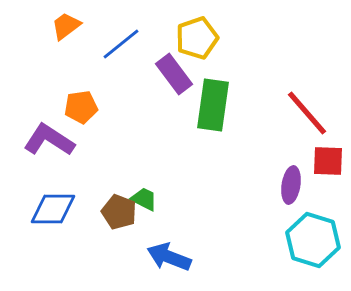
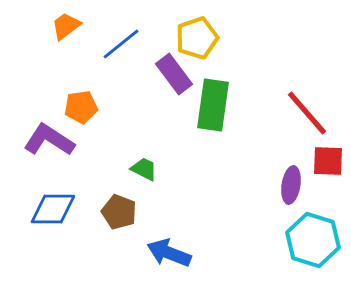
green trapezoid: moved 30 px up
blue arrow: moved 4 px up
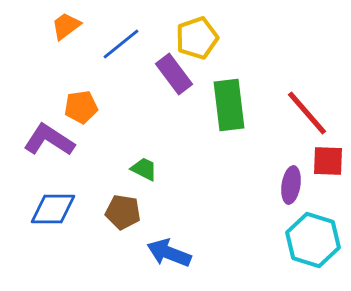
green rectangle: moved 16 px right; rotated 15 degrees counterclockwise
brown pentagon: moved 4 px right; rotated 12 degrees counterclockwise
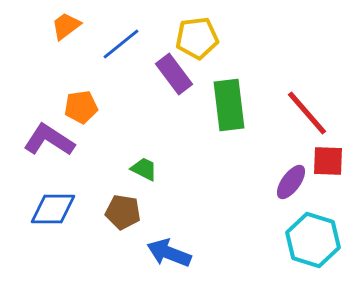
yellow pentagon: rotated 12 degrees clockwise
purple ellipse: moved 3 px up; rotated 27 degrees clockwise
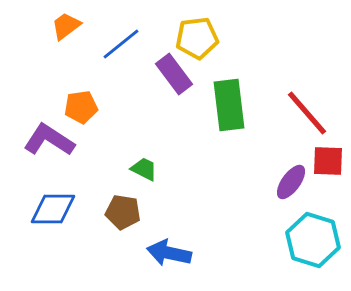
blue arrow: rotated 9 degrees counterclockwise
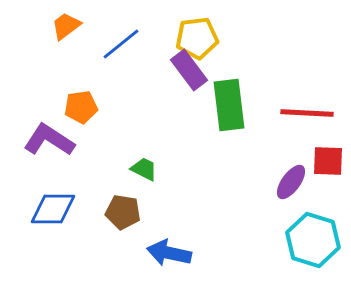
purple rectangle: moved 15 px right, 4 px up
red line: rotated 46 degrees counterclockwise
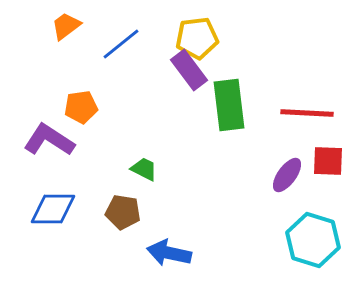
purple ellipse: moved 4 px left, 7 px up
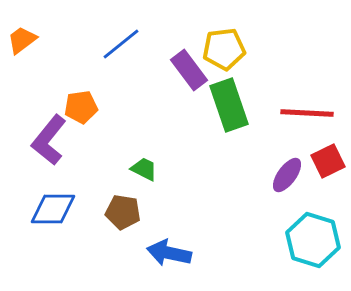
orange trapezoid: moved 44 px left, 14 px down
yellow pentagon: moved 27 px right, 11 px down
green rectangle: rotated 12 degrees counterclockwise
purple L-shape: rotated 84 degrees counterclockwise
red square: rotated 28 degrees counterclockwise
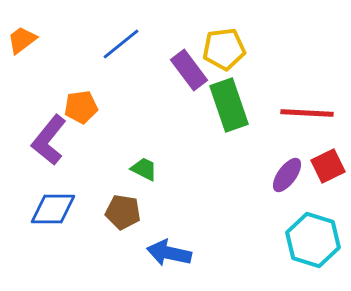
red square: moved 5 px down
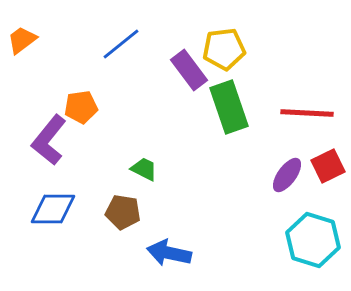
green rectangle: moved 2 px down
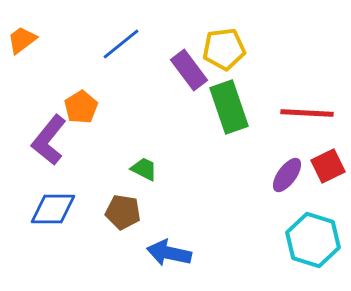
orange pentagon: rotated 24 degrees counterclockwise
